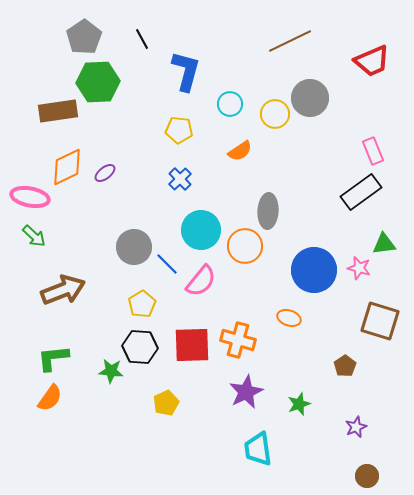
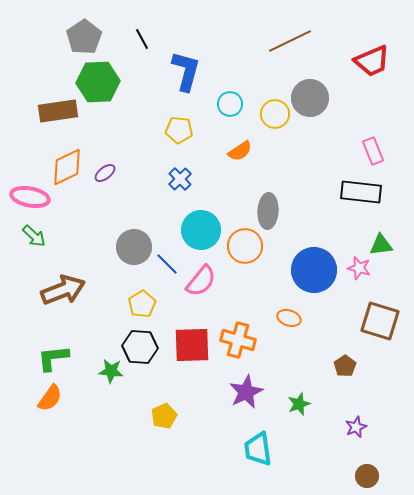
black rectangle at (361, 192): rotated 42 degrees clockwise
green triangle at (384, 244): moved 3 px left, 1 px down
yellow pentagon at (166, 403): moved 2 px left, 13 px down
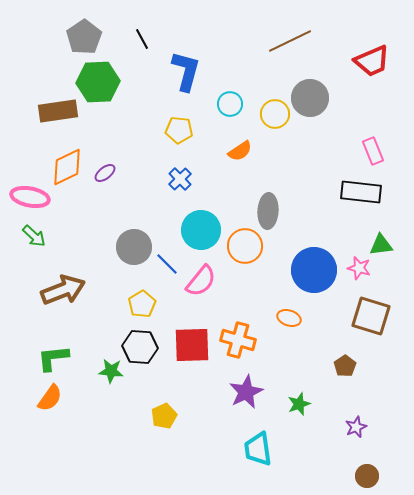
brown square at (380, 321): moved 9 px left, 5 px up
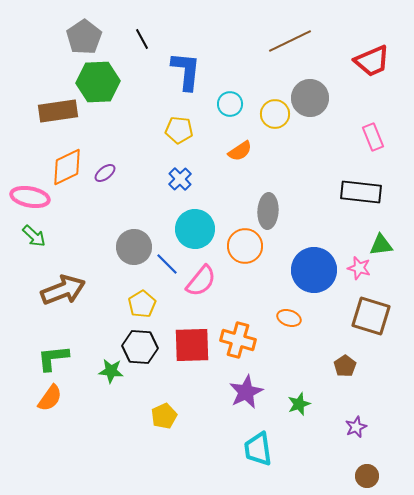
blue L-shape at (186, 71): rotated 9 degrees counterclockwise
pink rectangle at (373, 151): moved 14 px up
cyan circle at (201, 230): moved 6 px left, 1 px up
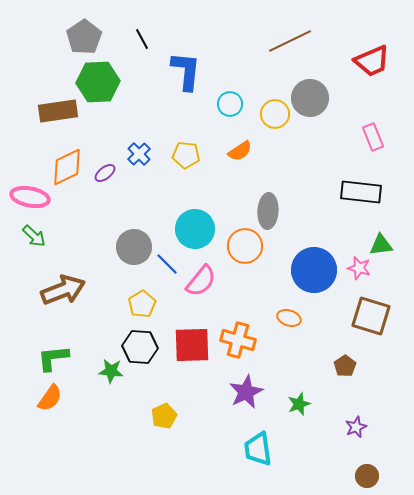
yellow pentagon at (179, 130): moved 7 px right, 25 px down
blue cross at (180, 179): moved 41 px left, 25 px up
